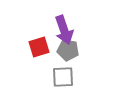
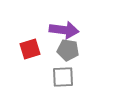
purple arrow: rotated 64 degrees counterclockwise
red square: moved 9 px left, 2 px down
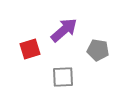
purple arrow: rotated 48 degrees counterclockwise
gray pentagon: moved 30 px right
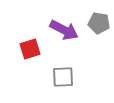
purple arrow: rotated 68 degrees clockwise
gray pentagon: moved 1 px right, 27 px up
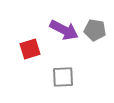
gray pentagon: moved 4 px left, 7 px down
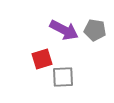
red square: moved 12 px right, 10 px down
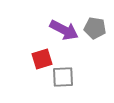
gray pentagon: moved 2 px up
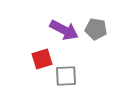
gray pentagon: moved 1 px right, 1 px down
gray square: moved 3 px right, 1 px up
